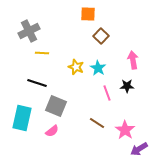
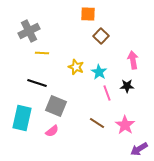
cyan star: moved 1 px right, 4 px down
pink star: moved 5 px up
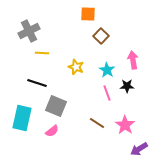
cyan star: moved 8 px right, 2 px up
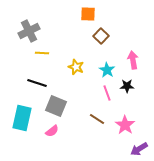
brown line: moved 4 px up
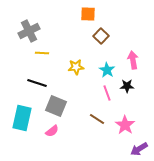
yellow star: rotated 28 degrees counterclockwise
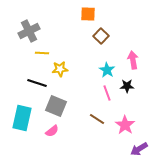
yellow star: moved 16 px left, 2 px down
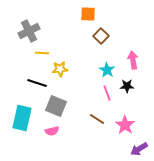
pink semicircle: rotated 24 degrees clockwise
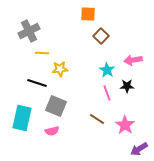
pink arrow: rotated 90 degrees counterclockwise
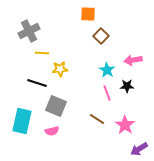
cyan rectangle: moved 3 px down
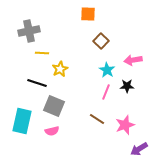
gray cross: rotated 15 degrees clockwise
brown square: moved 5 px down
yellow star: rotated 21 degrees counterclockwise
pink line: moved 1 px left, 1 px up; rotated 42 degrees clockwise
gray square: moved 2 px left
pink star: rotated 18 degrees clockwise
